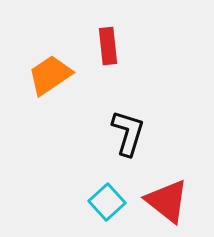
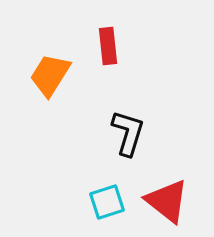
orange trapezoid: rotated 24 degrees counterclockwise
cyan square: rotated 24 degrees clockwise
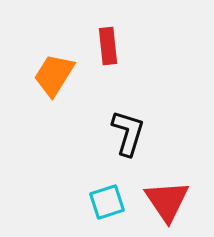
orange trapezoid: moved 4 px right
red triangle: rotated 18 degrees clockwise
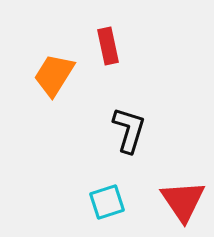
red rectangle: rotated 6 degrees counterclockwise
black L-shape: moved 1 px right, 3 px up
red triangle: moved 16 px right
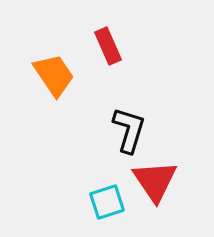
red rectangle: rotated 12 degrees counterclockwise
orange trapezoid: rotated 114 degrees clockwise
red triangle: moved 28 px left, 20 px up
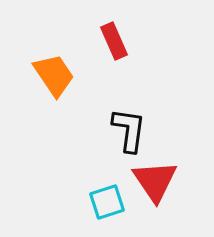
red rectangle: moved 6 px right, 5 px up
black L-shape: rotated 9 degrees counterclockwise
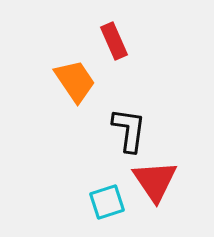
orange trapezoid: moved 21 px right, 6 px down
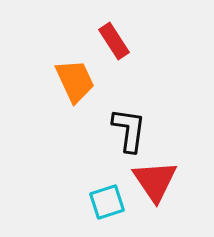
red rectangle: rotated 9 degrees counterclockwise
orange trapezoid: rotated 9 degrees clockwise
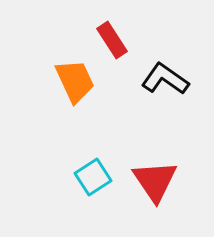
red rectangle: moved 2 px left, 1 px up
black L-shape: moved 36 px right, 51 px up; rotated 63 degrees counterclockwise
cyan square: moved 14 px left, 25 px up; rotated 15 degrees counterclockwise
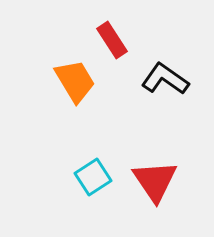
orange trapezoid: rotated 6 degrees counterclockwise
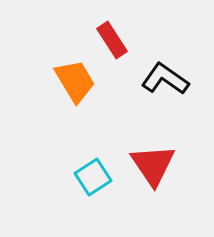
red triangle: moved 2 px left, 16 px up
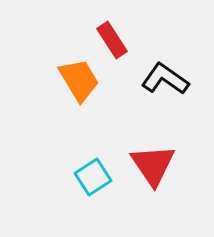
orange trapezoid: moved 4 px right, 1 px up
